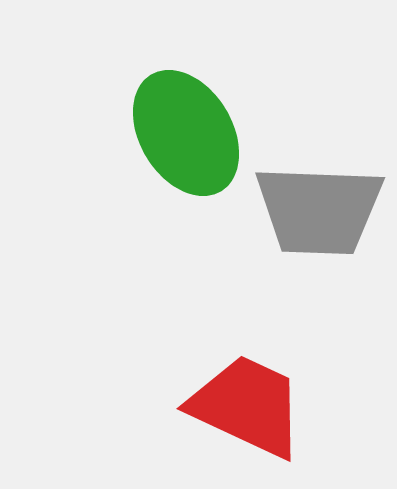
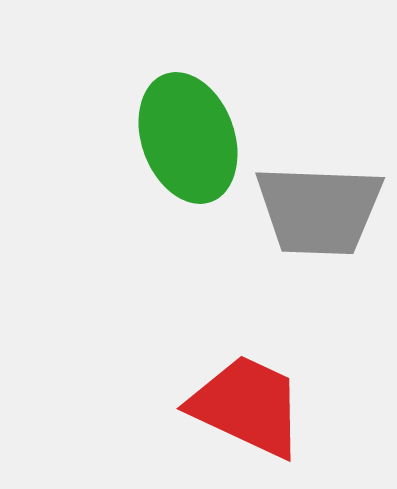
green ellipse: moved 2 px right, 5 px down; rotated 11 degrees clockwise
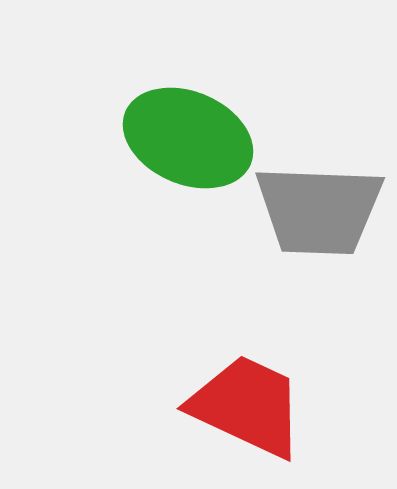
green ellipse: rotated 47 degrees counterclockwise
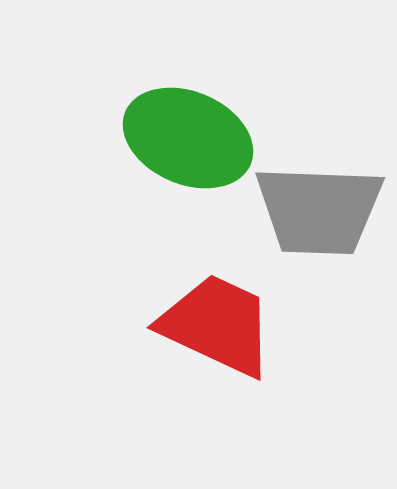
red trapezoid: moved 30 px left, 81 px up
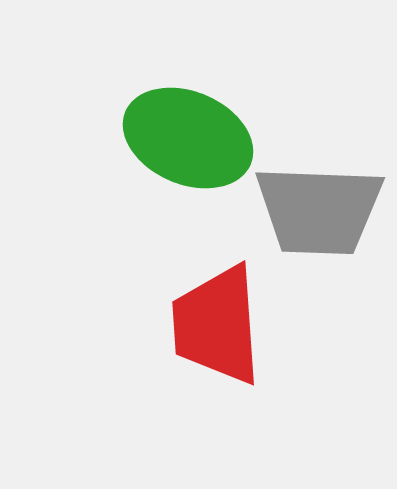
red trapezoid: rotated 119 degrees counterclockwise
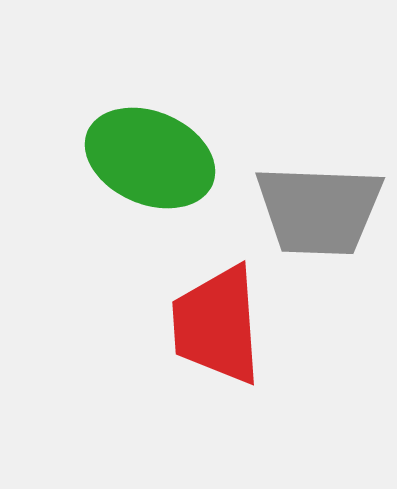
green ellipse: moved 38 px left, 20 px down
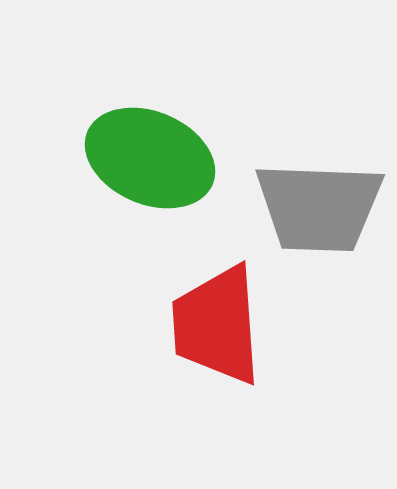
gray trapezoid: moved 3 px up
